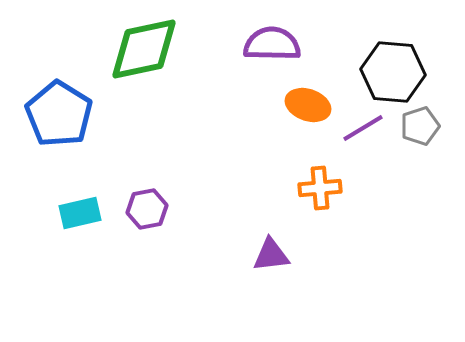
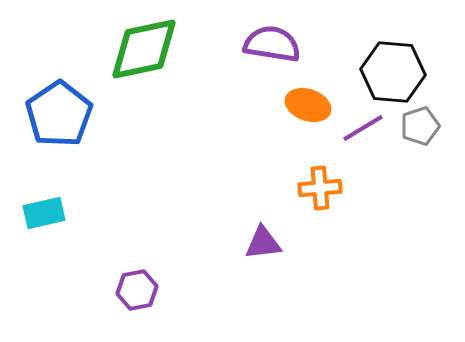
purple semicircle: rotated 8 degrees clockwise
blue pentagon: rotated 6 degrees clockwise
purple hexagon: moved 10 px left, 81 px down
cyan rectangle: moved 36 px left
purple triangle: moved 8 px left, 12 px up
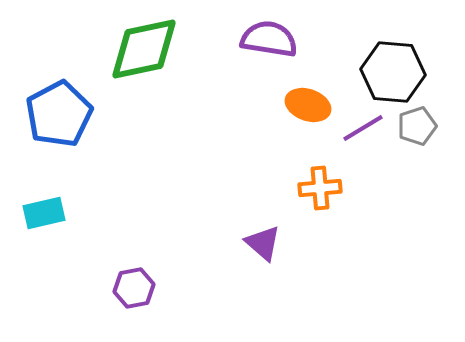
purple semicircle: moved 3 px left, 5 px up
blue pentagon: rotated 6 degrees clockwise
gray pentagon: moved 3 px left
purple triangle: rotated 48 degrees clockwise
purple hexagon: moved 3 px left, 2 px up
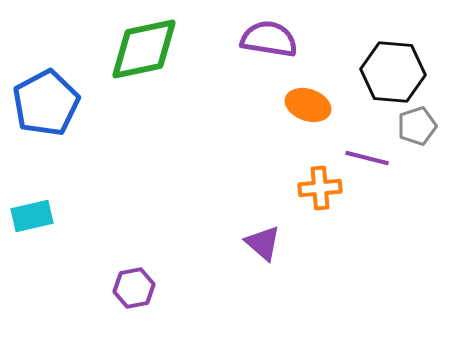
blue pentagon: moved 13 px left, 11 px up
purple line: moved 4 px right, 30 px down; rotated 45 degrees clockwise
cyan rectangle: moved 12 px left, 3 px down
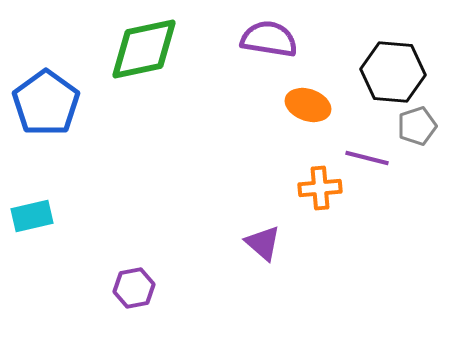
blue pentagon: rotated 8 degrees counterclockwise
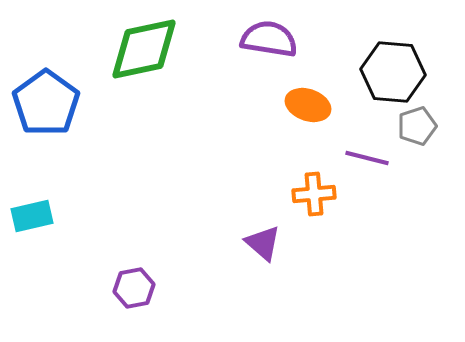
orange cross: moved 6 px left, 6 px down
